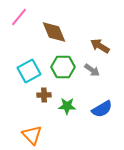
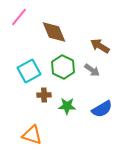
green hexagon: rotated 25 degrees clockwise
orange triangle: rotated 30 degrees counterclockwise
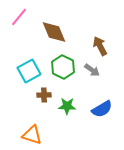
brown arrow: rotated 30 degrees clockwise
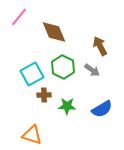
cyan square: moved 3 px right, 3 px down
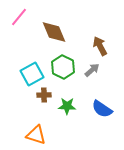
gray arrow: rotated 77 degrees counterclockwise
blue semicircle: rotated 65 degrees clockwise
orange triangle: moved 4 px right
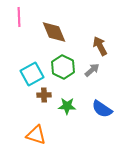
pink line: rotated 42 degrees counterclockwise
